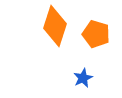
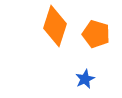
blue star: moved 2 px right, 1 px down
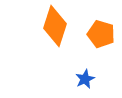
orange pentagon: moved 5 px right
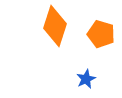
blue star: moved 1 px right
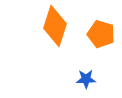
blue star: rotated 24 degrees clockwise
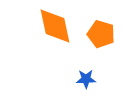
orange diamond: rotated 30 degrees counterclockwise
